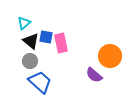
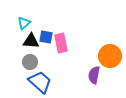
black triangle: rotated 36 degrees counterclockwise
gray circle: moved 1 px down
purple semicircle: rotated 60 degrees clockwise
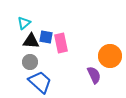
purple semicircle: rotated 144 degrees clockwise
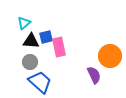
blue square: rotated 24 degrees counterclockwise
pink rectangle: moved 2 px left, 4 px down
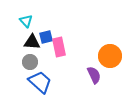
cyan triangle: moved 2 px right, 2 px up; rotated 32 degrees counterclockwise
black triangle: moved 1 px right, 1 px down
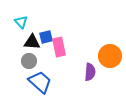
cyan triangle: moved 5 px left, 1 px down
gray circle: moved 1 px left, 1 px up
purple semicircle: moved 4 px left, 3 px up; rotated 30 degrees clockwise
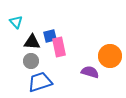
cyan triangle: moved 5 px left
blue square: moved 4 px right, 1 px up
gray circle: moved 2 px right
purple semicircle: rotated 78 degrees counterclockwise
blue trapezoid: rotated 60 degrees counterclockwise
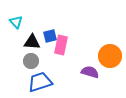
pink rectangle: moved 2 px right, 2 px up; rotated 24 degrees clockwise
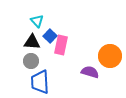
cyan triangle: moved 21 px right, 1 px up
blue square: rotated 32 degrees counterclockwise
blue trapezoid: rotated 75 degrees counterclockwise
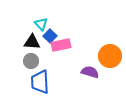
cyan triangle: moved 4 px right, 3 px down
pink rectangle: rotated 66 degrees clockwise
